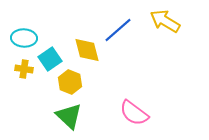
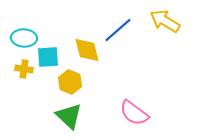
cyan square: moved 2 px left, 2 px up; rotated 30 degrees clockwise
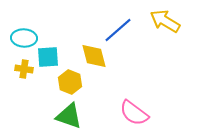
yellow diamond: moved 7 px right, 6 px down
green triangle: rotated 24 degrees counterclockwise
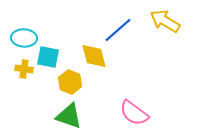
cyan square: rotated 15 degrees clockwise
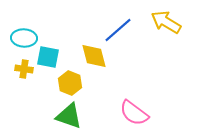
yellow arrow: moved 1 px right, 1 px down
yellow hexagon: moved 1 px down
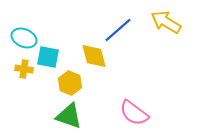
cyan ellipse: rotated 20 degrees clockwise
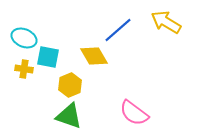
yellow diamond: rotated 16 degrees counterclockwise
yellow hexagon: moved 2 px down; rotated 15 degrees clockwise
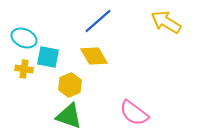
blue line: moved 20 px left, 9 px up
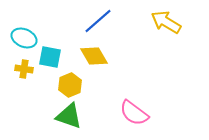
cyan square: moved 2 px right
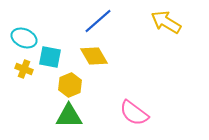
yellow cross: rotated 12 degrees clockwise
green triangle: rotated 20 degrees counterclockwise
